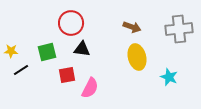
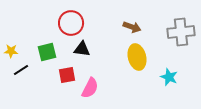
gray cross: moved 2 px right, 3 px down
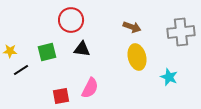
red circle: moved 3 px up
yellow star: moved 1 px left
red square: moved 6 px left, 21 px down
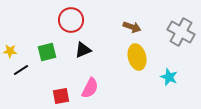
gray cross: rotated 36 degrees clockwise
black triangle: moved 1 px right, 1 px down; rotated 30 degrees counterclockwise
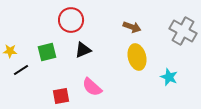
gray cross: moved 2 px right, 1 px up
pink semicircle: moved 2 px right, 1 px up; rotated 105 degrees clockwise
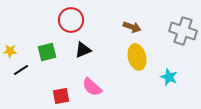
gray cross: rotated 12 degrees counterclockwise
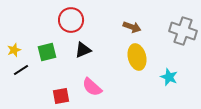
yellow star: moved 4 px right, 1 px up; rotated 24 degrees counterclockwise
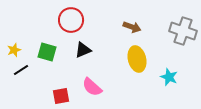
green square: rotated 30 degrees clockwise
yellow ellipse: moved 2 px down
